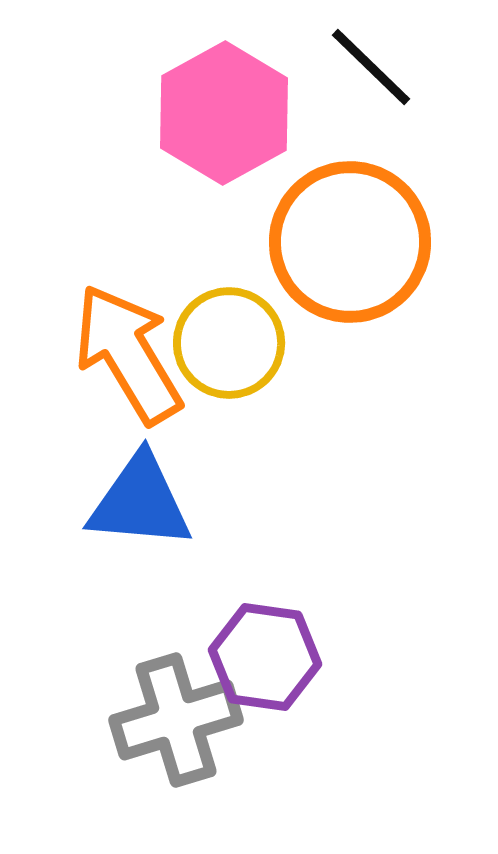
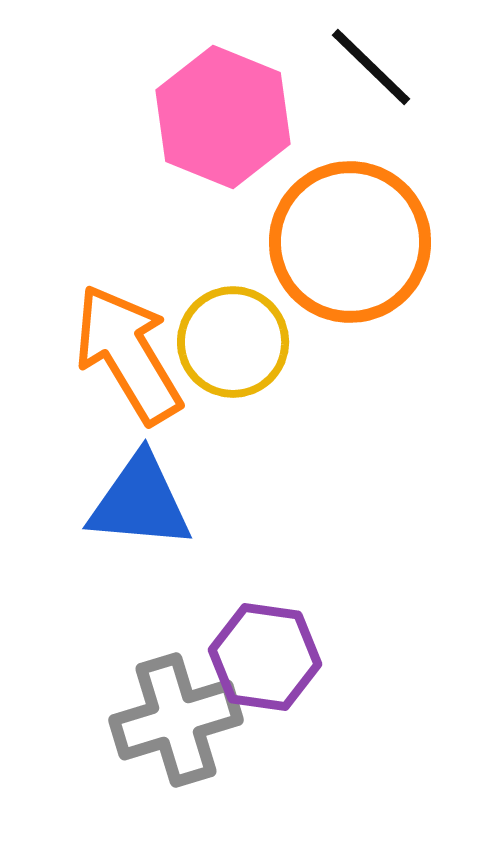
pink hexagon: moved 1 px left, 4 px down; rotated 9 degrees counterclockwise
yellow circle: moved 4 px right, 1 px up
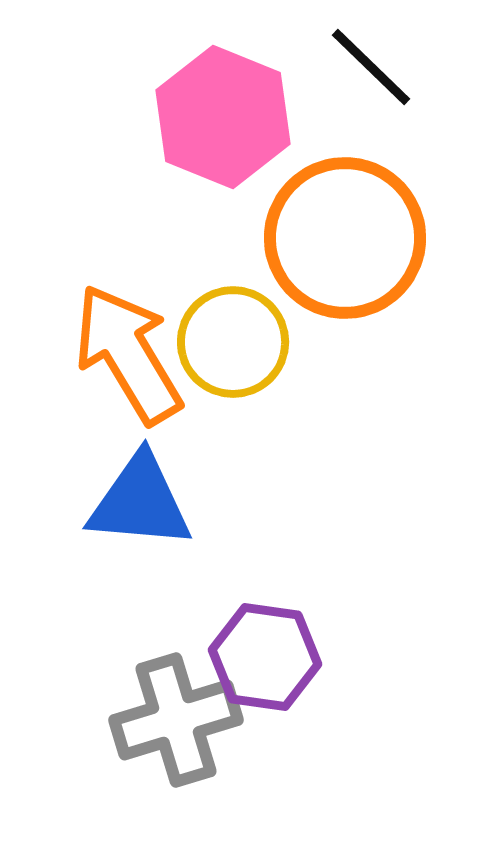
orange circle: moved 5 px left, 4 px up
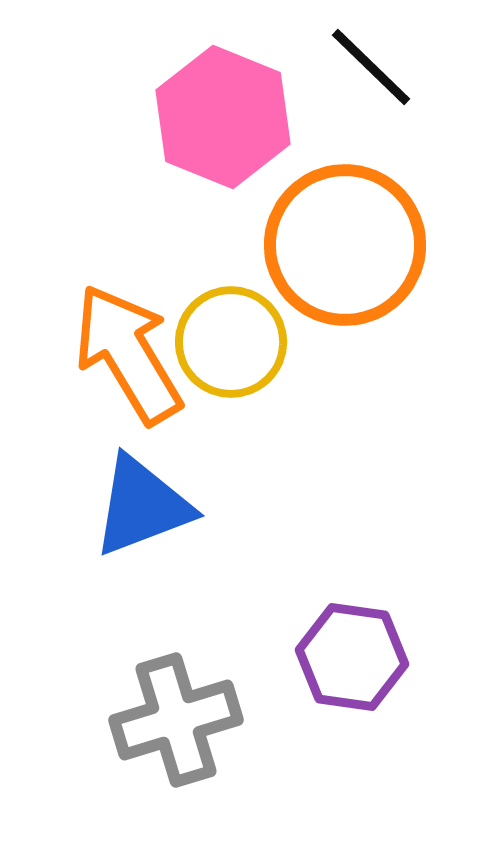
orange circle: moved 7 px down
yellow circle: moved 2 px left
blue triangle: moved 2 px right, 4 px down; rotated 26 degrees counterclockwise
purple hexagon: moved 87 px right
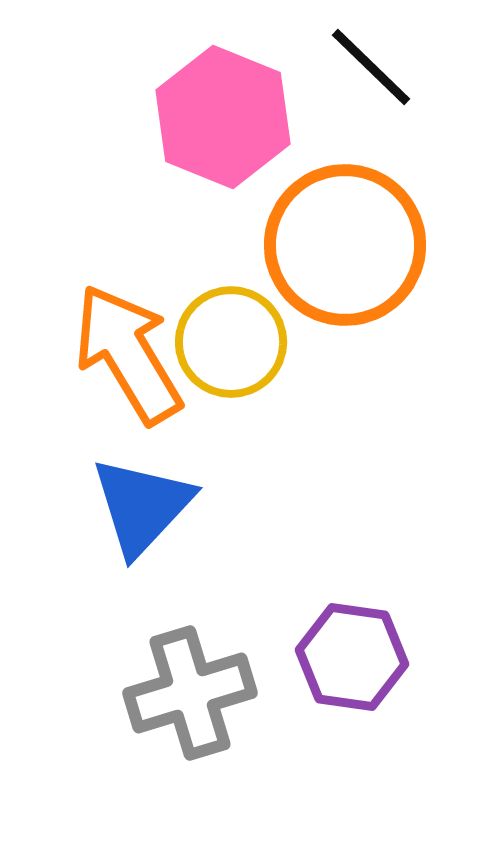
blue triangle: rotated 26 degrees counterclockwise
gray cross: moved 14 px right, 27 px up
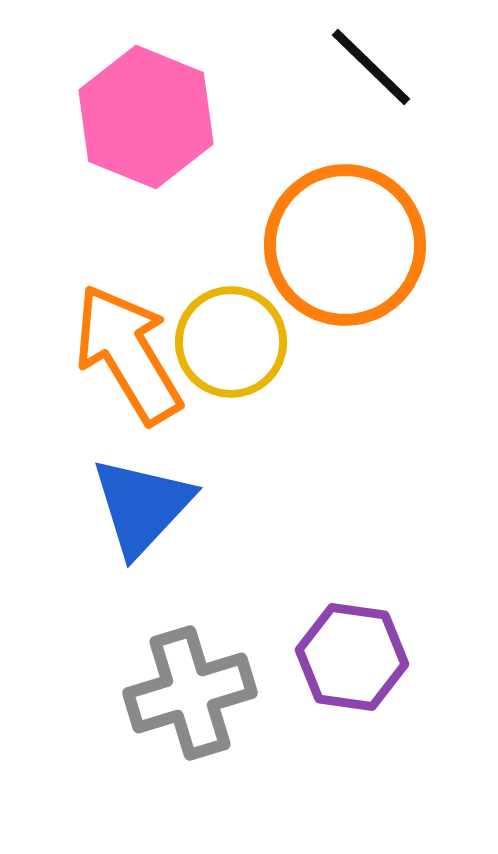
pink hexagon: moved 77 px left
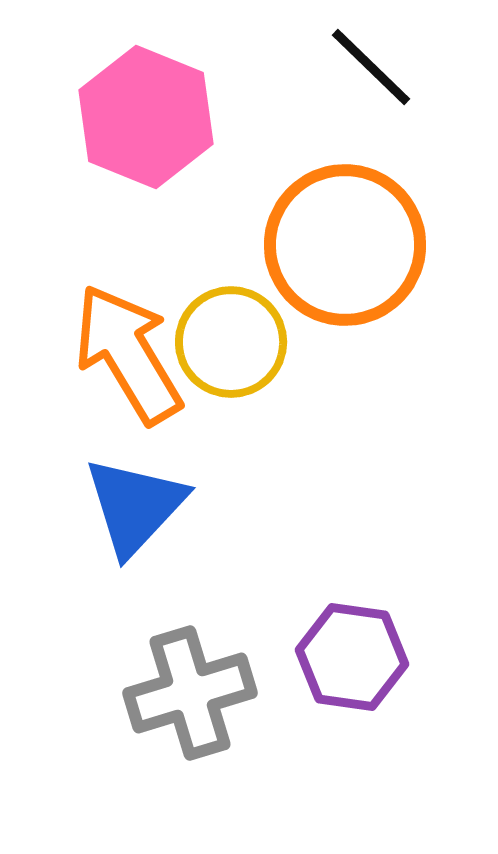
blue triangle: moved 7 px left
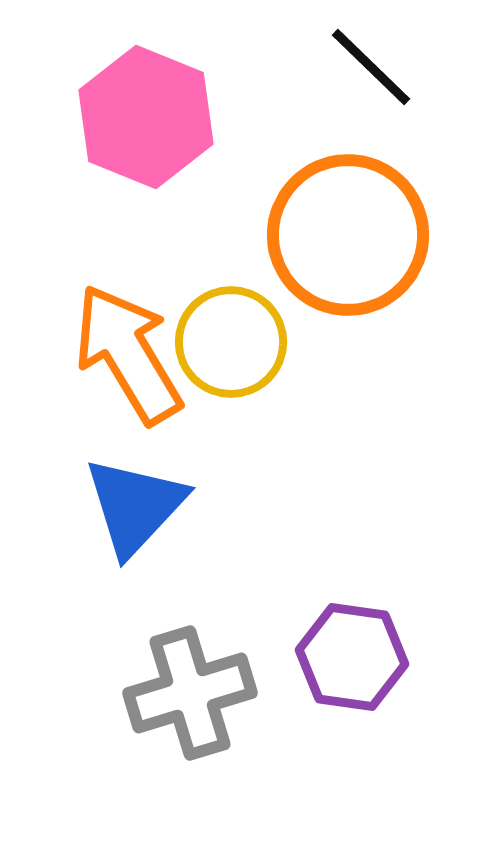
orange circle: moved 3 px right, 10 px up
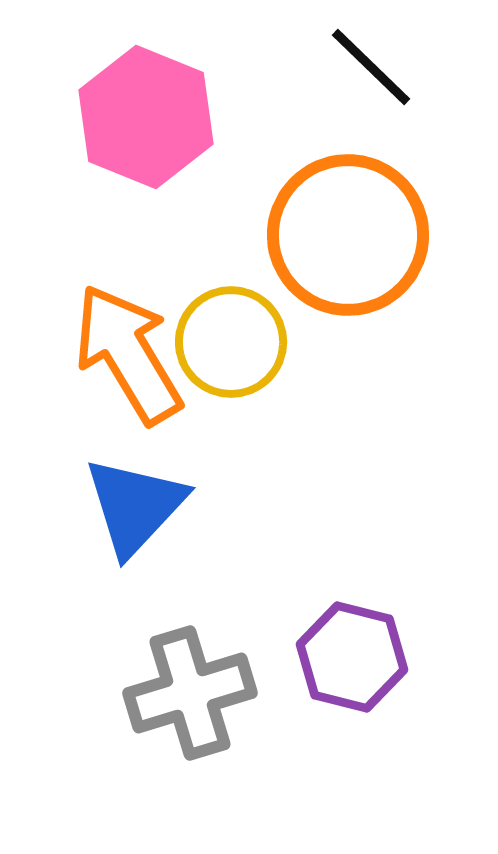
purple hexagon: rotated 6 degrees clockwise
